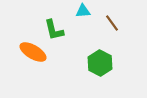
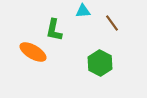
green L-shape: rotated 25 degrees clockwise
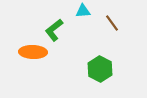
green L-shape: rotated 40 degrees clockwise
orange ellipse: rotated 28 degrees counterclockwise
green hexagon: moved 6 px down
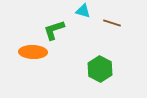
cyan triangle: rotated 21 degrees clockwise
brown line: rotated 36 degrees counterclockwise
green L-shape: rotated 20 degrees clockwise
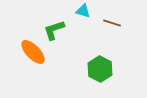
orange ellipse: rotated 44 degrees clockwise
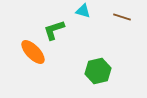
brown line: moved 10 px right, 6 px up
green hexagon: moved 2 px left, 2 px down; rotated 20 degrees clockwise
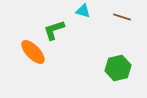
green hexagon: moved 20 px right, 3 px up
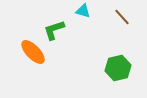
brown line: rotated 30 degrees clockwise
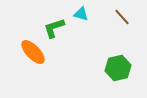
cyan triangle: moved 2 px left, 3 px down
green L-shape: moved 2 px up
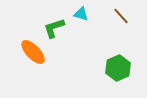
brown line: moved 1 px left, 1 px up
green hexagon: rotated 10 degrees counterclockwise
